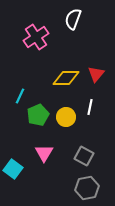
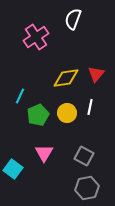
yellow diamond: rotated 8 degrees counterclockwise
yellow circle: moved 1 px right, 4 px up
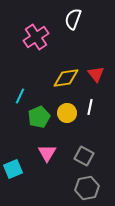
red triangle: rotated 18 degrees counterclockwise
green pentagon: moved 1 px right, 2 px down
pink triangle: moved 3 px right
cyan square: rotated 30 degrees clockwise
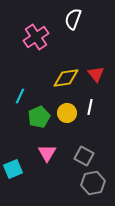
gray hexagon: moved 6 px right, 5 px up
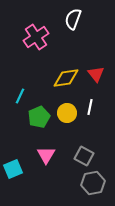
pink triangle: moved 1 px left, 2 px down
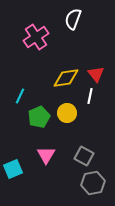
white line: moved 11 px up
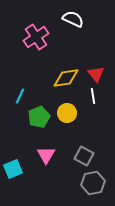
white semicircle: rotated 95 degrees clockwise
white line: moved 3 px right; rotated 21 degrees counterclockwise
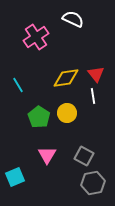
cyan line: moved 2 px left, 11 px up; rotated 56 degrees counterclockwise
green pentagon: rotated 15 degrees counterclockwise
pink triangle: moved 1 px right
cyan square: moved 2 px right, 8 px down
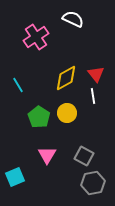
yellow diamond: rotated 20 degrees counterclockwise
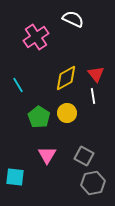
cyan square: rotated 30 degrees clockwise
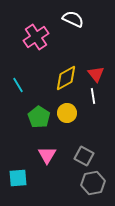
cyan square: moved 3 px right, 1 px down; rotated 12 degrees counterclockwise
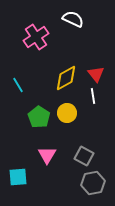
cyan square: moved 1 px up
